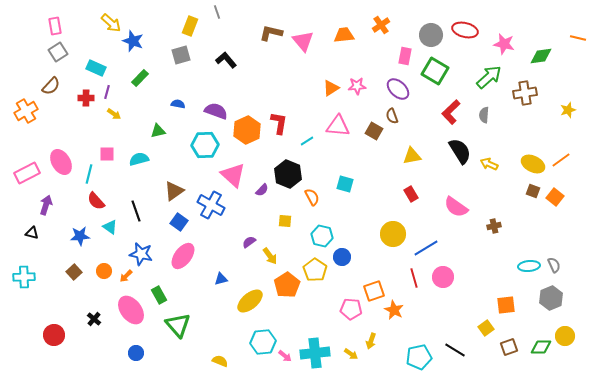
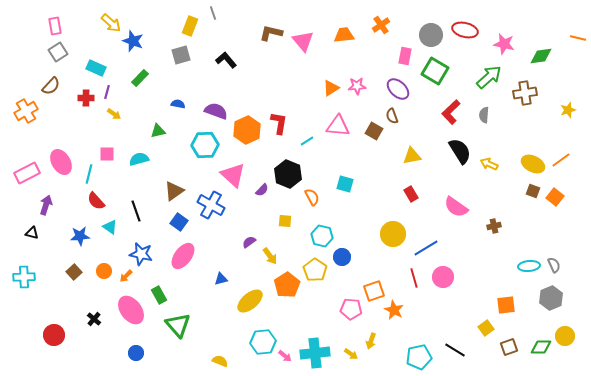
gray line at (217, 12): moved 4 px left, 1 px down
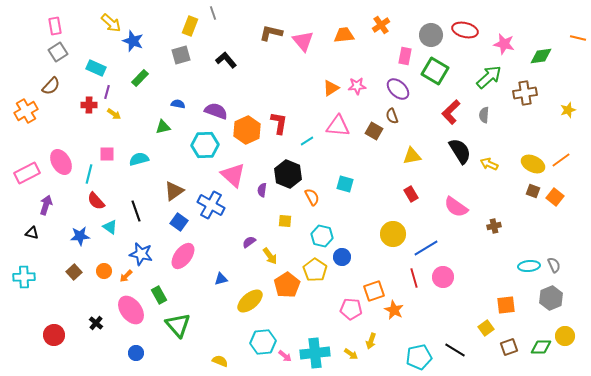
red cross at (86, 98): moved 3 px right, 7 px down
green triangle at (158, 131): moved 5 px right, 4 px up
purple semicircle at (262, 190): rotated 144 degrees clockwise
black cross at (94, 319): moved 2 px right, 4 px down
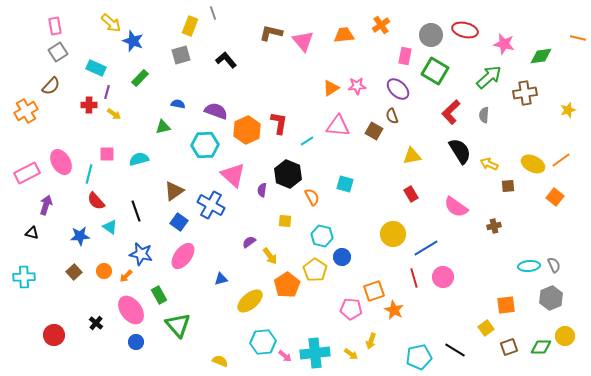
brown square at (533, 191): moved 25 px left, 5 px up; rotated 24 degrees counterclockwise
blue circle at (136, 353): moved 11 px up
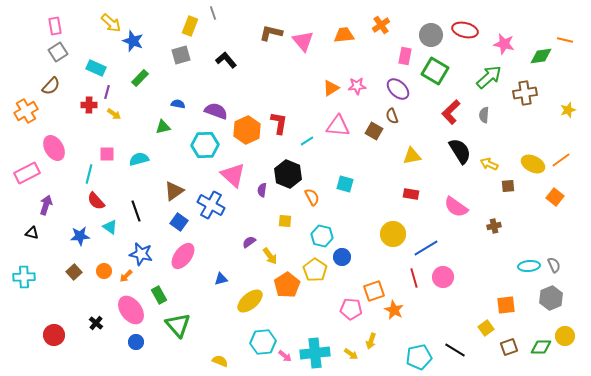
orange line at (578, 38): moved 13 px left, 2 px down
pink ellipse at (61, 162): moved 7 px left, 14 px up
red rectangle at (411, 194): rotated 49 degrees counterclockwise
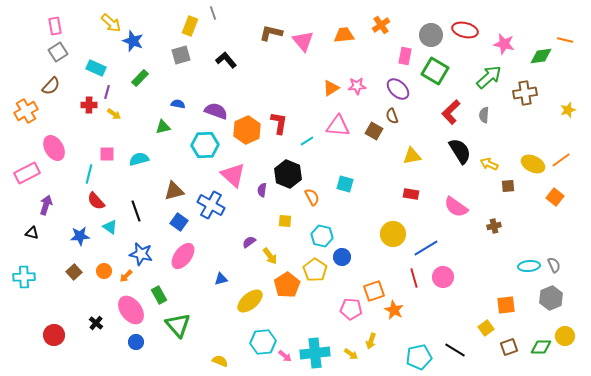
brown triangle at (174, 191): rotated 20 degrees clockwise
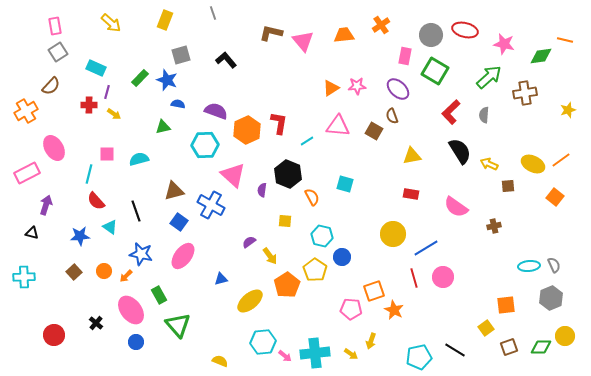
yellow rectangle at (190, 26): moved 25 px left, 6 px up
blue star at (133, 41): moved 34 px right, 39 px down
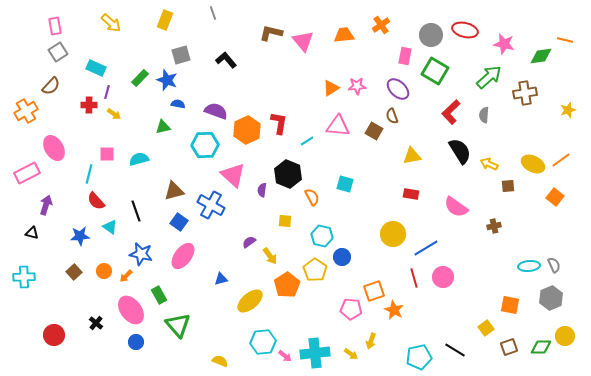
orange square at (506, 305): moved 4 px right; rotated 18 degrees clockwise
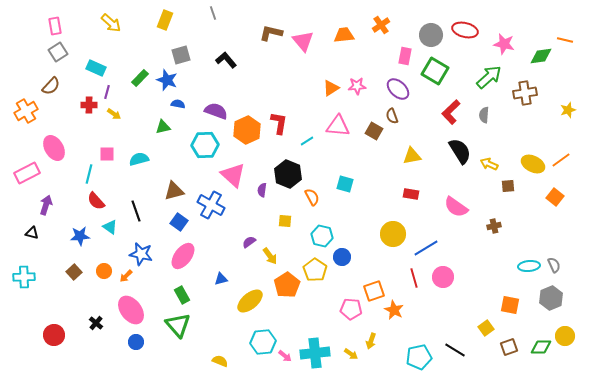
green rectangle at (159, 295): moved 23 px right
